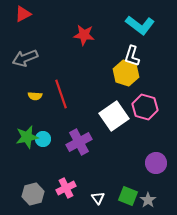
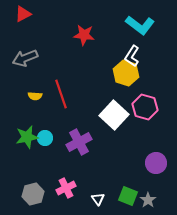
white L-shape: rotated 15 degrees clockwise
white square: moved 1 px up; rotated 12 degrees counterclockwise
cyan circle: moved 2 px right, 1 px up
white triangle: moved 1 px down
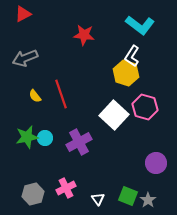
yellow semicircle: rotated 48 degrees clockwise
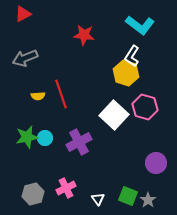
yellow semicircle: moved 3 px right; rotated 56 degrees counterclockwise
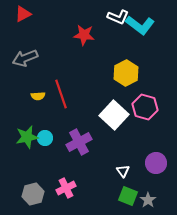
white L-shape: moved 14 px left, 39 px up; rotated 100 degrees counterclockwise
yellow hexagon: rotated 15 degrees clockwise
white triangle: moved 25 px right, 28 px up
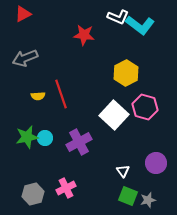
gray star: rotated 21 degrees clockwise
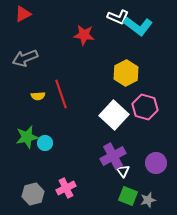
cyan L-shape: moved 2 px left, 1 px down
cyan circle: moved 5 px down
purple cross: moved 34 px right, 14 px down
